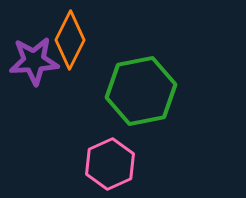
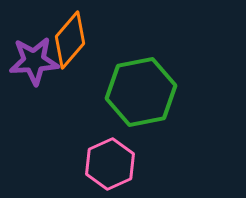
orange diamond: rotated 14 degrees clockwise
green hexagon: moved 1 px down
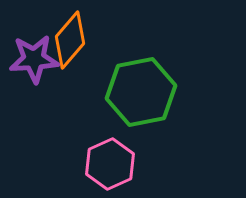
purple star: moved 2 px up
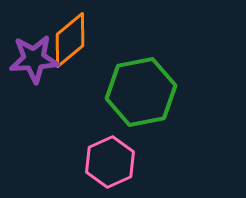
orange diamond: rotated 10 degrees clockwise
pink hexagon: moved 2 px up
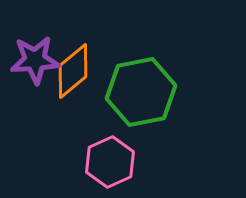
orange diamond: moved 3 px right, 31 px down
purple star: moved 1 px right, 1 px down
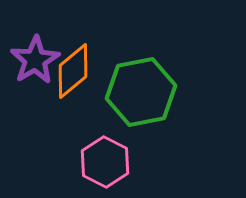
purple star: rotated 27 degrees counterclockwise
pink hexagon: moved 5 px left; rotated 9 degrees counterclockwise
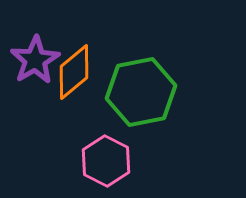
orange diamond: moved 1 px right, 1 px down
pink hexagon: moved 1 px right, 1 px up
